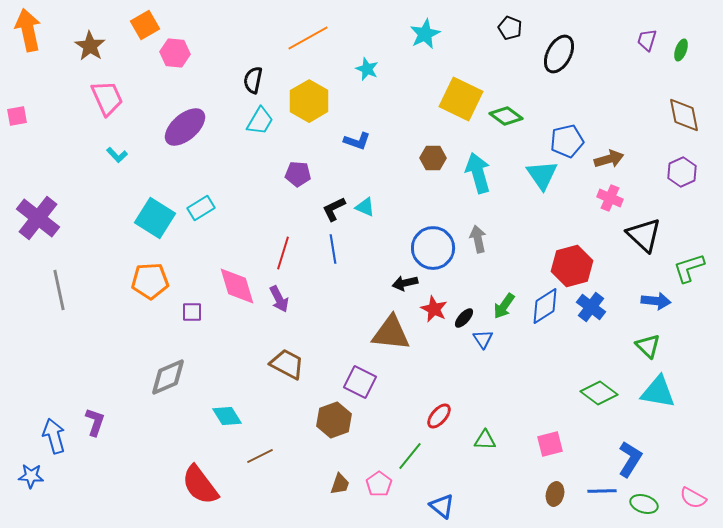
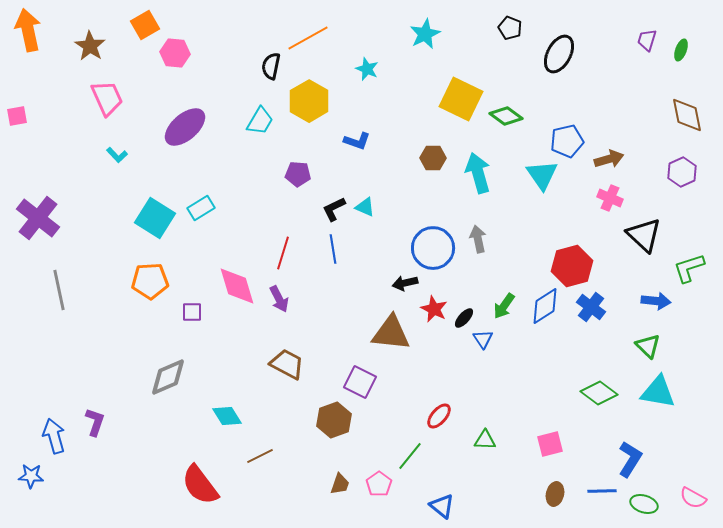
black semicircle at (253, 80): moved 18 px right, 14 px up
brown diamond at (684, 115): moved 3 px right
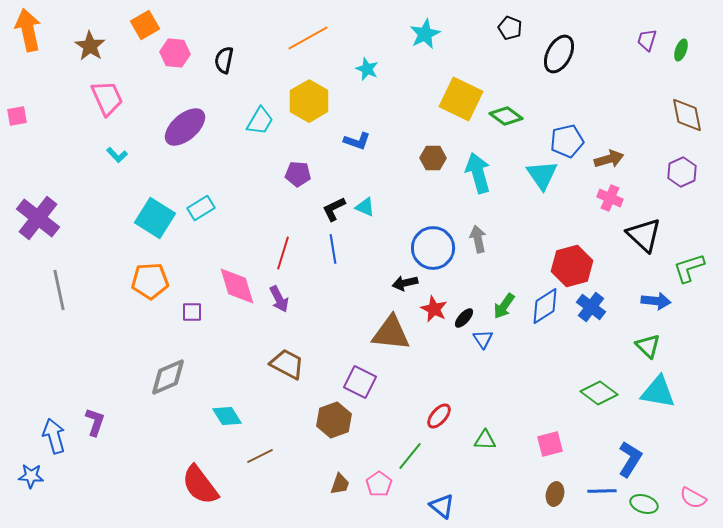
black semicircle at (271, 66): moved 47 px left, 6 px up
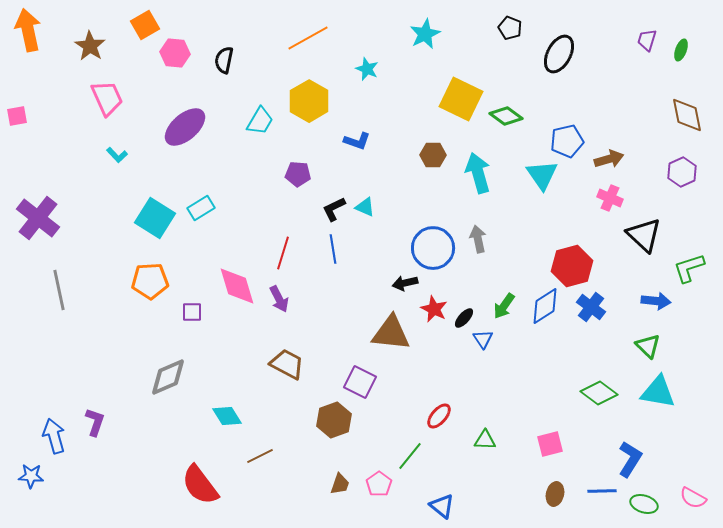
brown hexagon at (433, 158): moved 3 px up
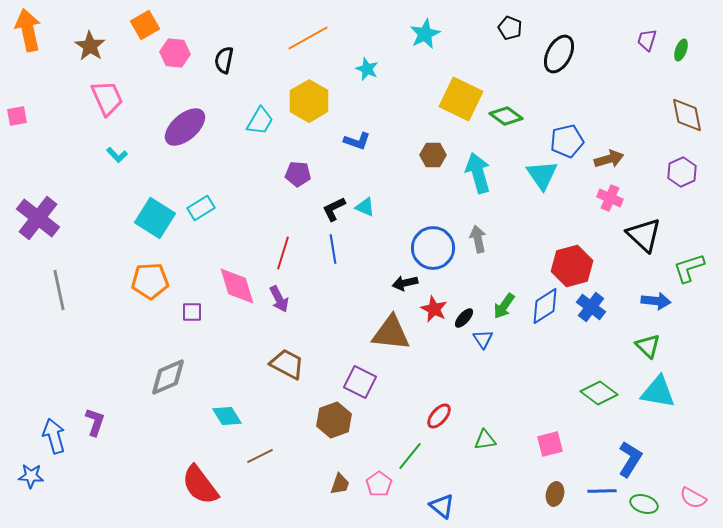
green triangle at (485, 440): rotated 10 degrees counterclockwise
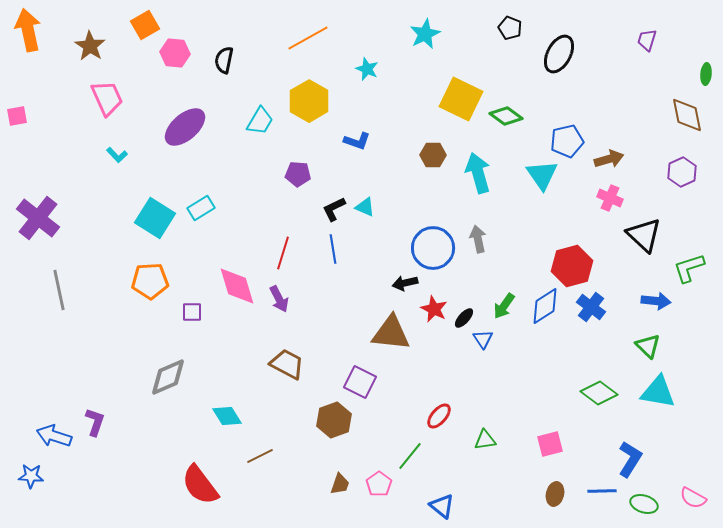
green ellipse at (681, 50): moved 25 px right, 24 px down; rotated 15 degrees counterclockwise
blue arrow at (54, 436): rotated 56 degrees counterclockwise
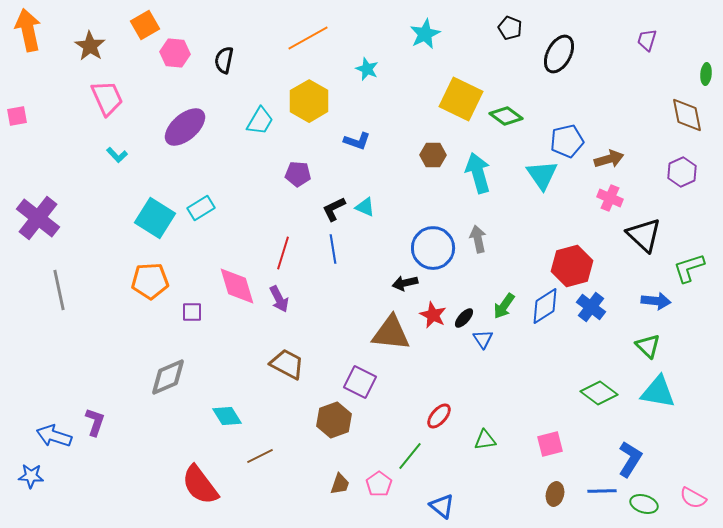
red star at (434, 309): moved 1 px left, 6 px down
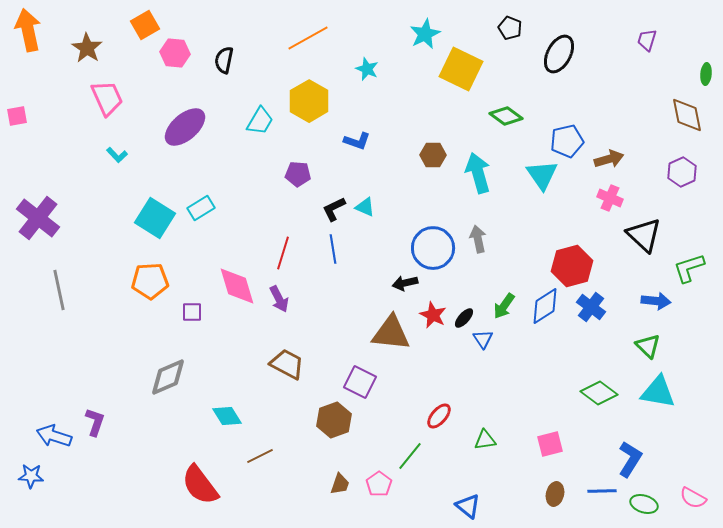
brown star at (90, 46): moved 3 px left, 2 px down
yellow square at (461, 99): moved 30 px up
blue triangle at (442, 506): moved 26 px right
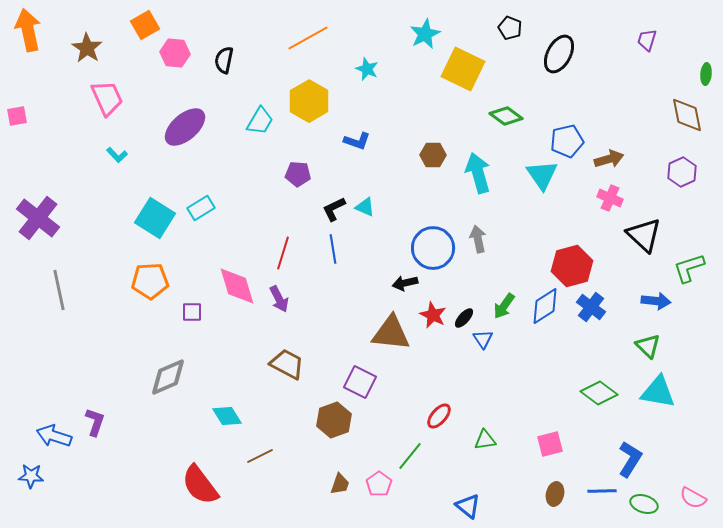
yellow square at (461, 69): moved 2 px right
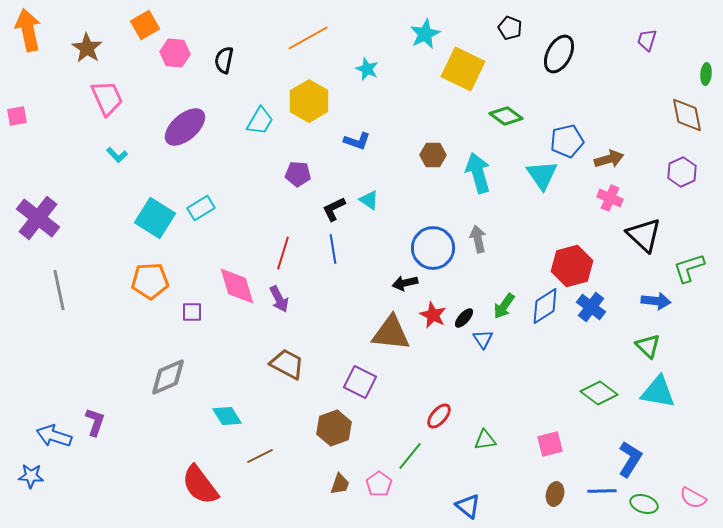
cyan triangle at (365, 207): moved 4 px right, 7 px up; rotated 10 degrees clockwise
brown hexagon at (334, 420): moved 8 px down
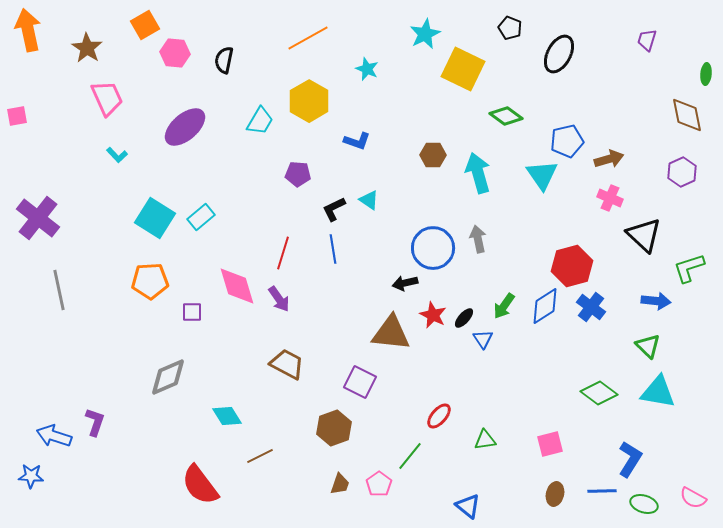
cyan rectangle at (201, 208): moved 9 px down; rotated 8 degrees counterclockwise
purple arrow at (279, 299): rotated 8 degrees counterclockwise
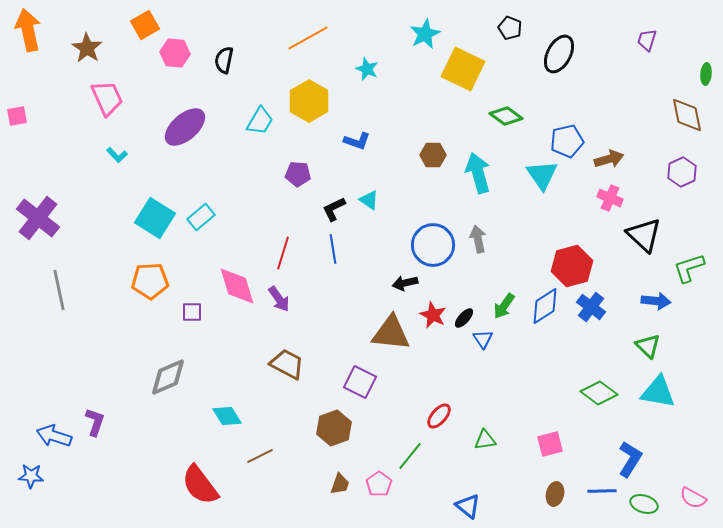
blue circle at (433, 248): moved 3 px up
